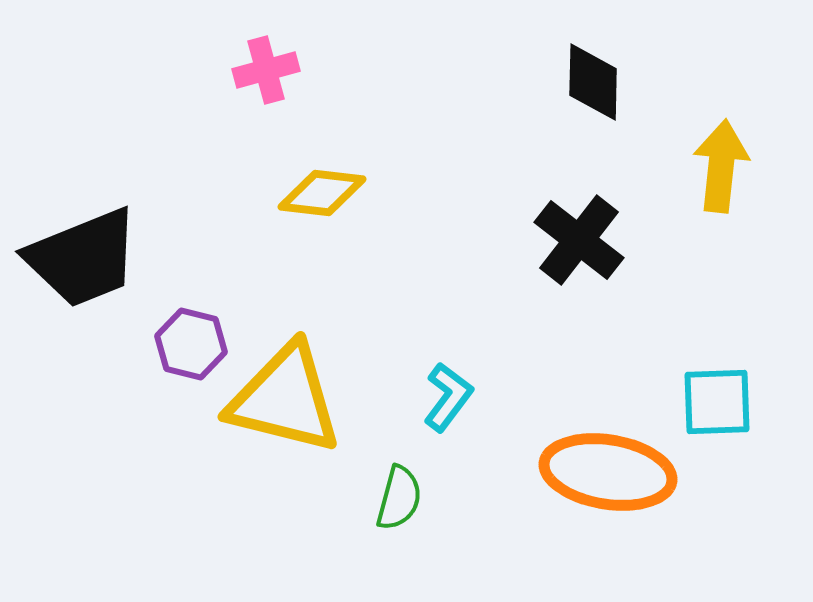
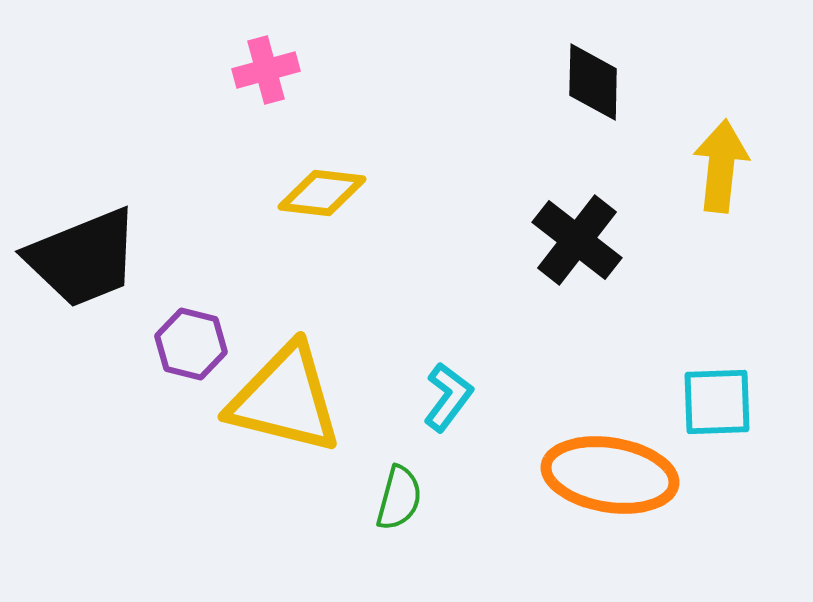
black cross: moved 2 px left
orange ellipse: moved 2 px right, 3 px down
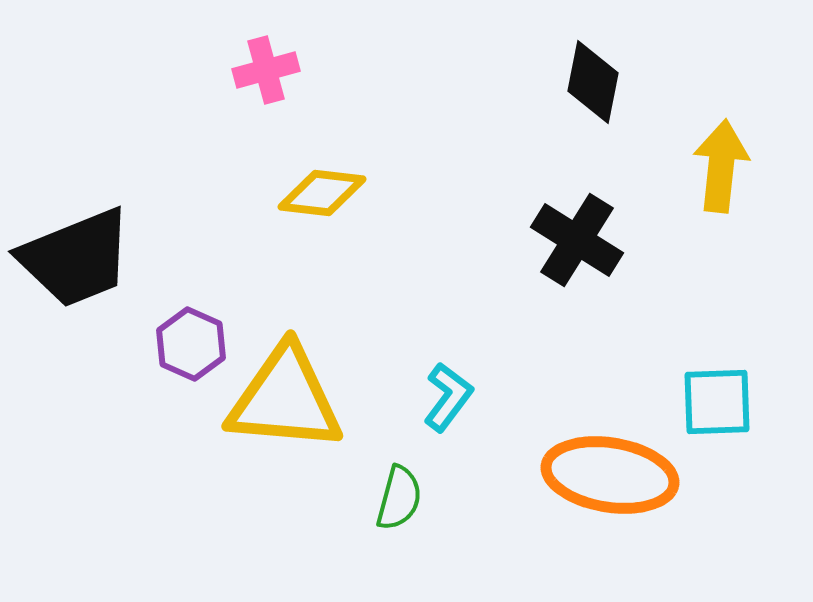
black diamond: rotated 10 degrees clockwise
black cross: rotated 6 degrees counterclockwise
black trapezoid: moved 7 px left
purple hexagon: rotated 10 degrees clockwise
yellow triangle: rotated 9 degrees counterclockwise
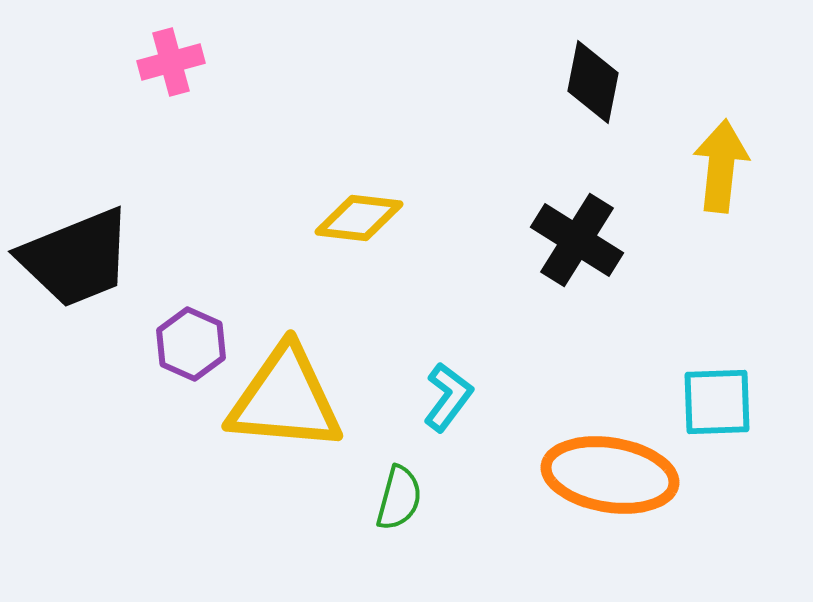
pink cross: moved 95 px left, 8 px up
yellow diamond: moved 37 px right, 25 px down
